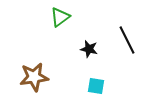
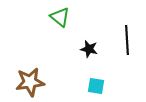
green triangle: rotated 45 degrees counterclockwise
black line: rotated 24 degrees clockwise
brown star: moved 4 px left, 5 px down
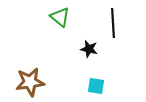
black line: moved 14 px left, 17 px up
